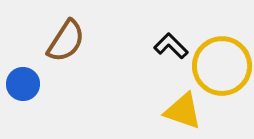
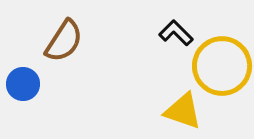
brown semicircle: moved 2 px left
black L-shape: moved 5 px right, 13 px up
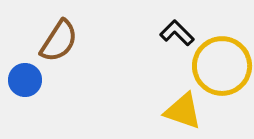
black L-shape: moved 1 px right
brown semicircle: moved 5 px left
blue circle: moved 2 px right, 4 px up
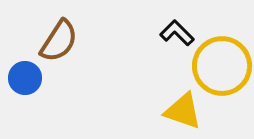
blue circle: moved 2 px up
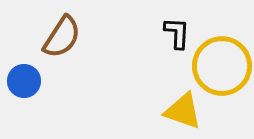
black L-shape: rotated 48 degrees clockwise
brown semicircle: moved 3 px right, 4 px up
blue circle: moved 1 px left, 3 px down
